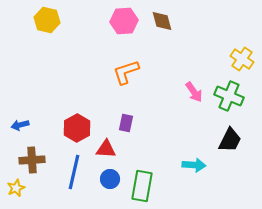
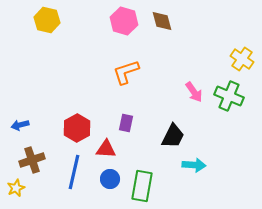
pink hexagon: rotated 20 degrees clockwise
black trapezoid: moved 57 px left, 4 px up
brown cross: rotated 15 degrees counterclockwise
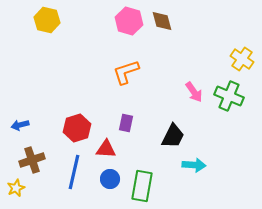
pink hexagon: moved 5 px right
red hexagon: rotated 12 degrees clockwise
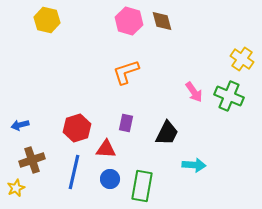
black trapezoid: moved 6 px left, 3 px up
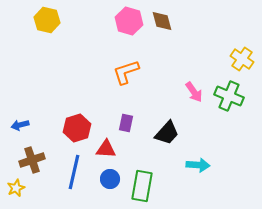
black trapezoid: rotated 16 degrees clockwise
cyan arrow: moved 4 px right
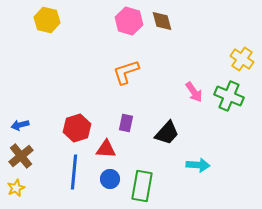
brown cross: moved 11 px left, 4 px up; rotated 20 degrees counterclockwise
blue line: rotated 8 degrees counterclockwise
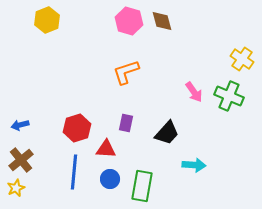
yellow hexagon: rotated 25 degrees clockwise
brown cross: moved 4 px down
cyan arrow: moved 4 px left
